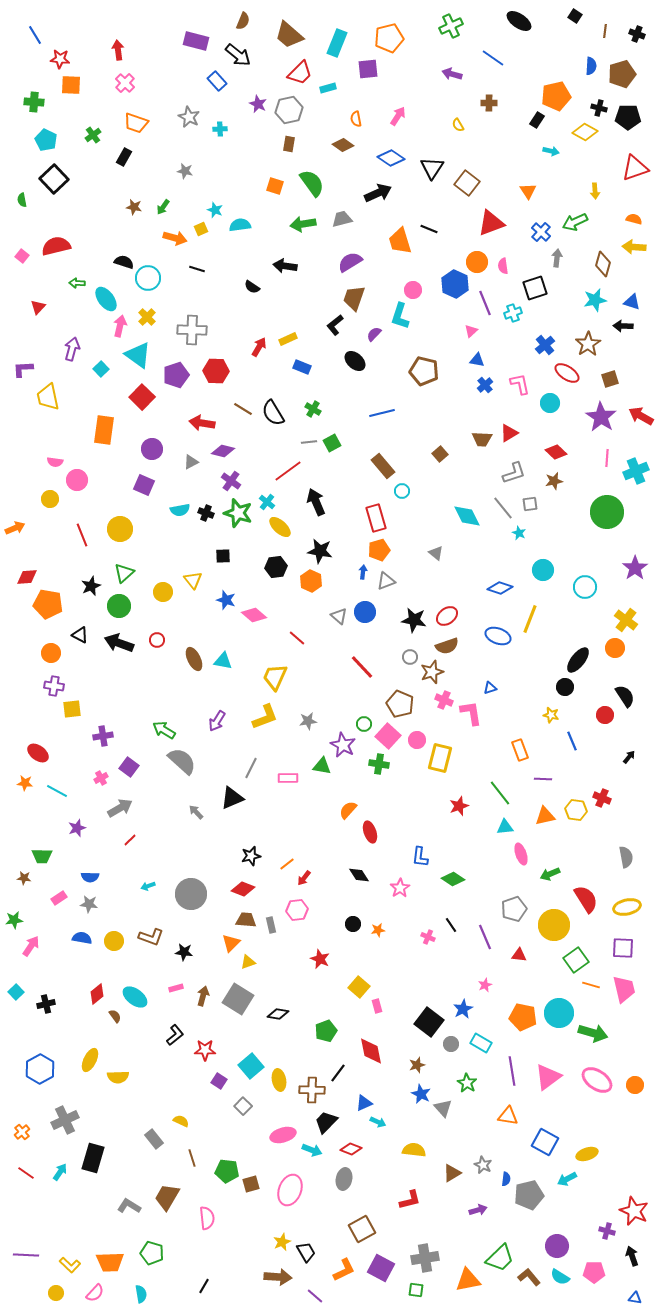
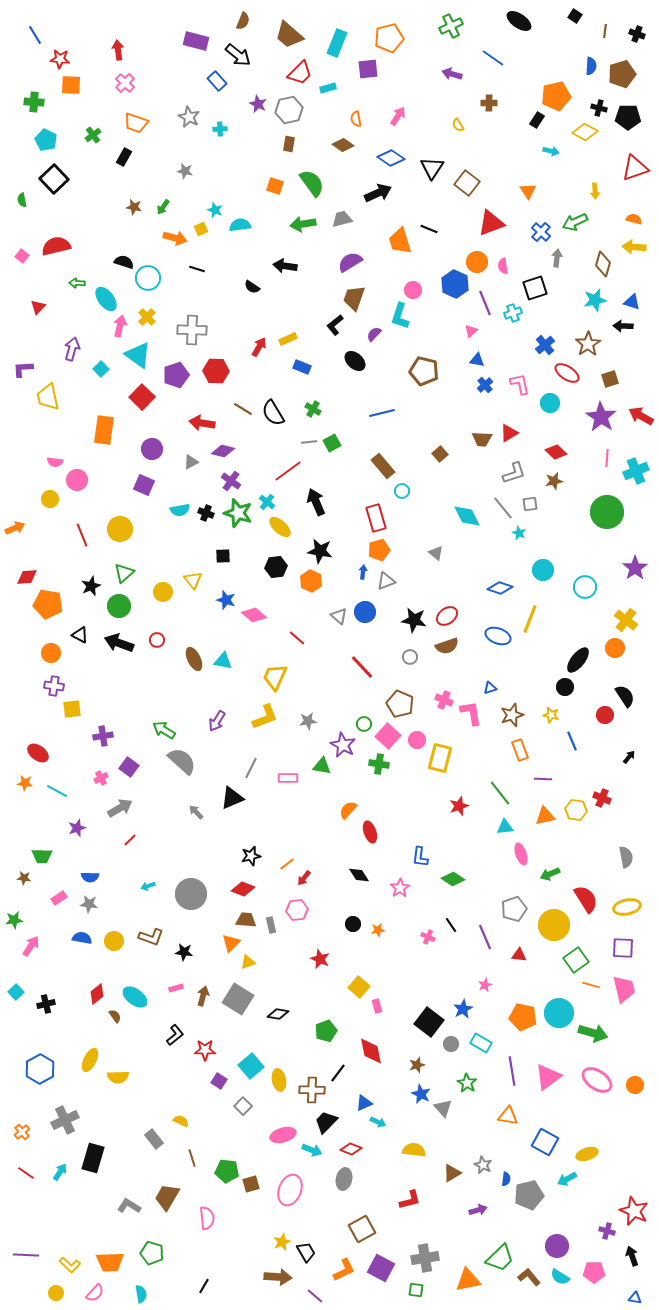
brown star at (432, 672): moved 80 px right, 43 px down
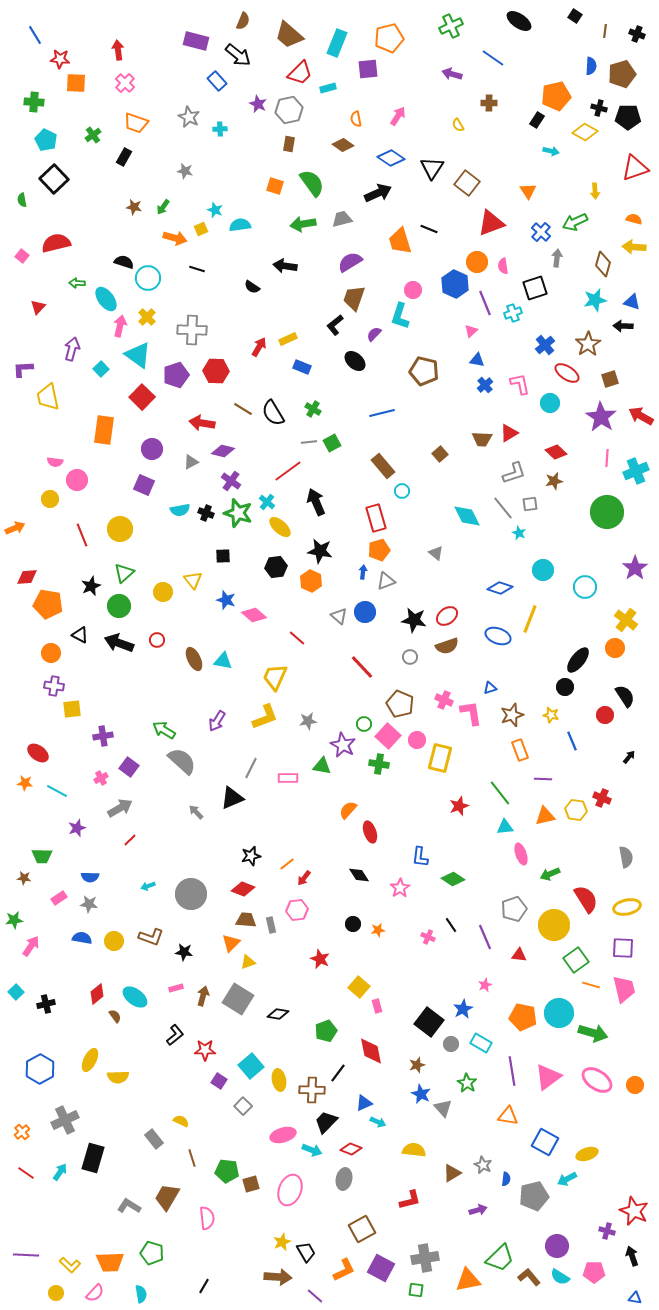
orange square at (71, 85): moved 5 px right, 2 px up
red semicircle at (56, 246): moved 3 px up
gray pentagon at (529, 1195): moved 5 px right, 1 px down
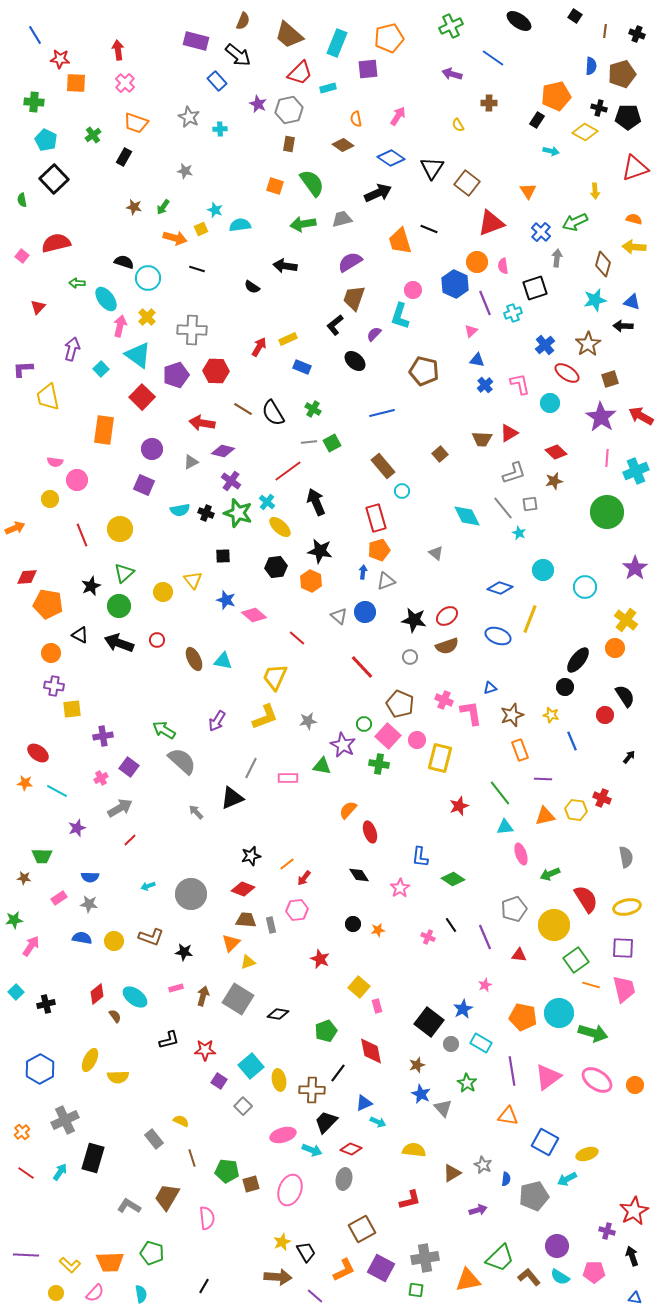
black L-shape at (175, 1035): moved 6 px left, 5 px down; rotated 25 degrees clockwise
red star at (634, 1211): rotated 20 degrees clockwise
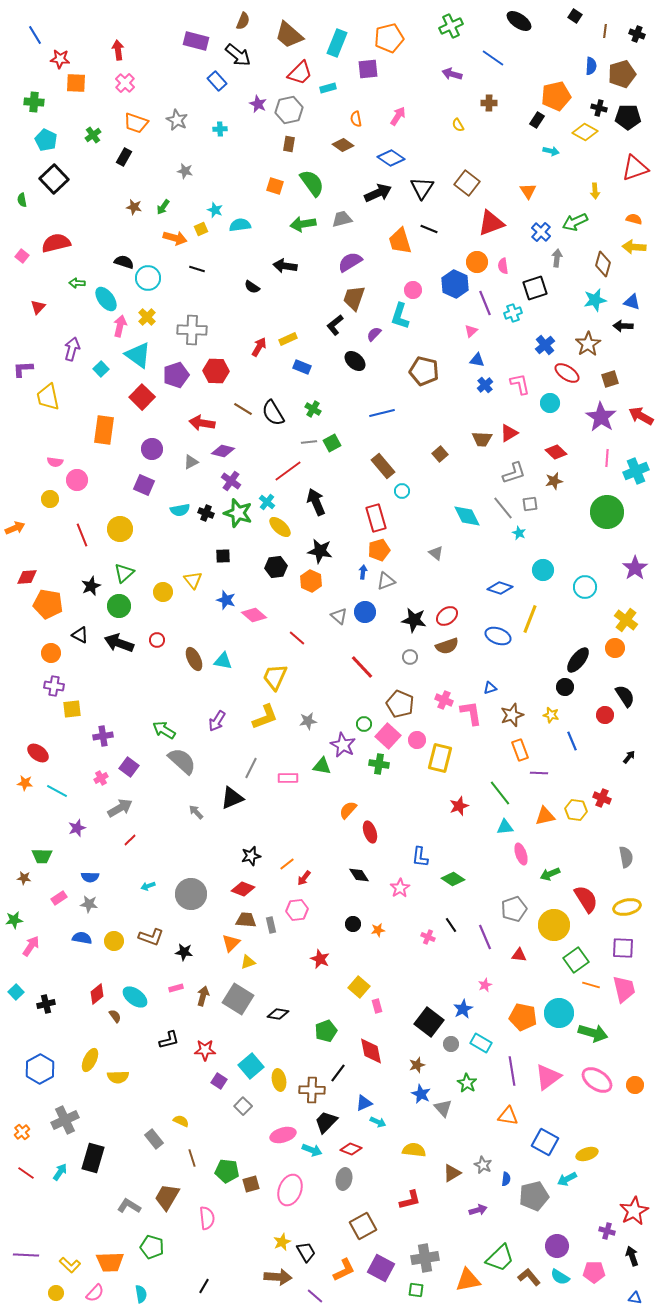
gray star at (189, 117): moved 12 px left, 3 px down
black triangle at (432, 168): moved 10 px left, 20 px down
purple line at (543, 779): moved 4 px left, 6 px up
brown square at (362, 1229): moved 1 px right, 3 px up
green pentagon at (152, 1253): moved 6 px up
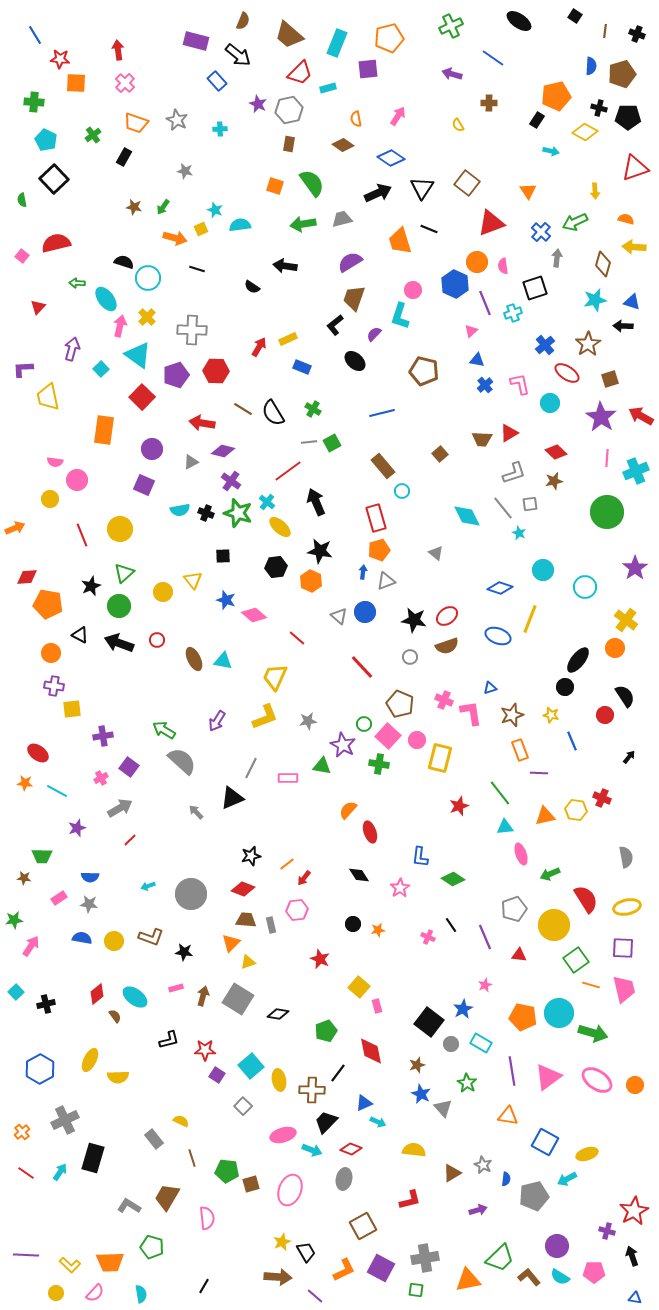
orange semicircle at (634, 219): moved 8 px left
purple square at (219, 1081): moved 2 px left, 6 px up
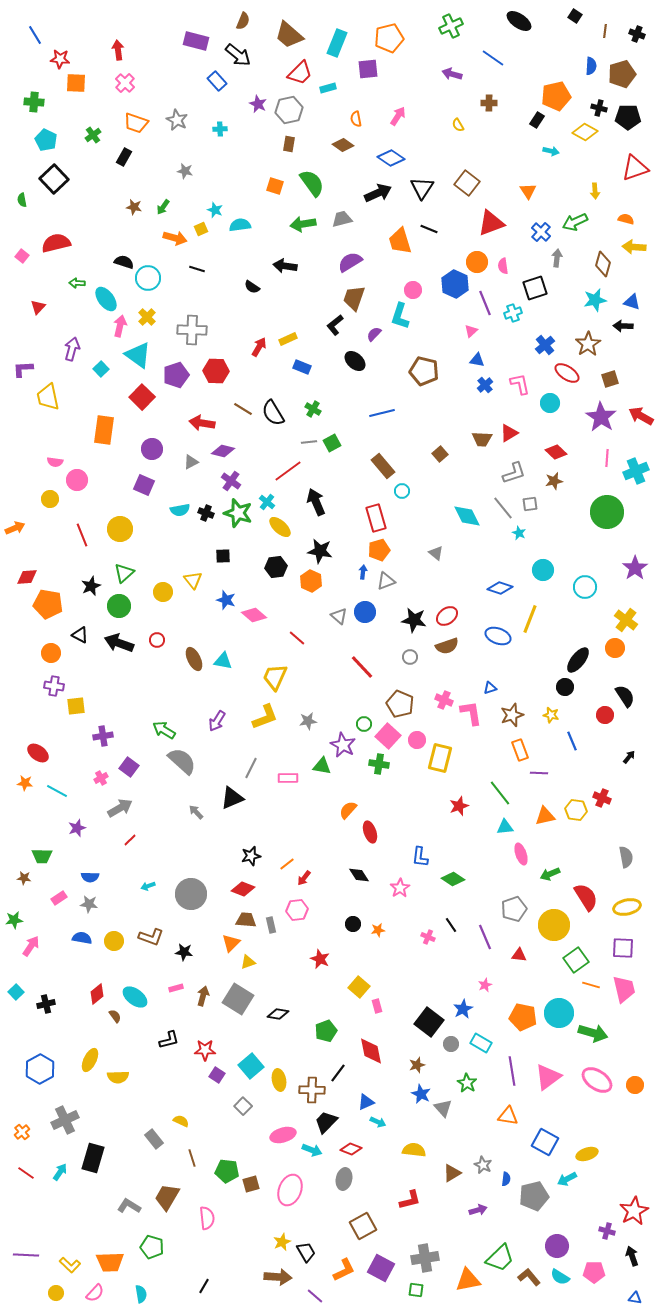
yellow square at (72, 709): moved 4 px right, 3 px up
red semicircle at (586, 899): moved 2 px up
blue triangle at (364, 1103): moved 2 px right, 1 px up
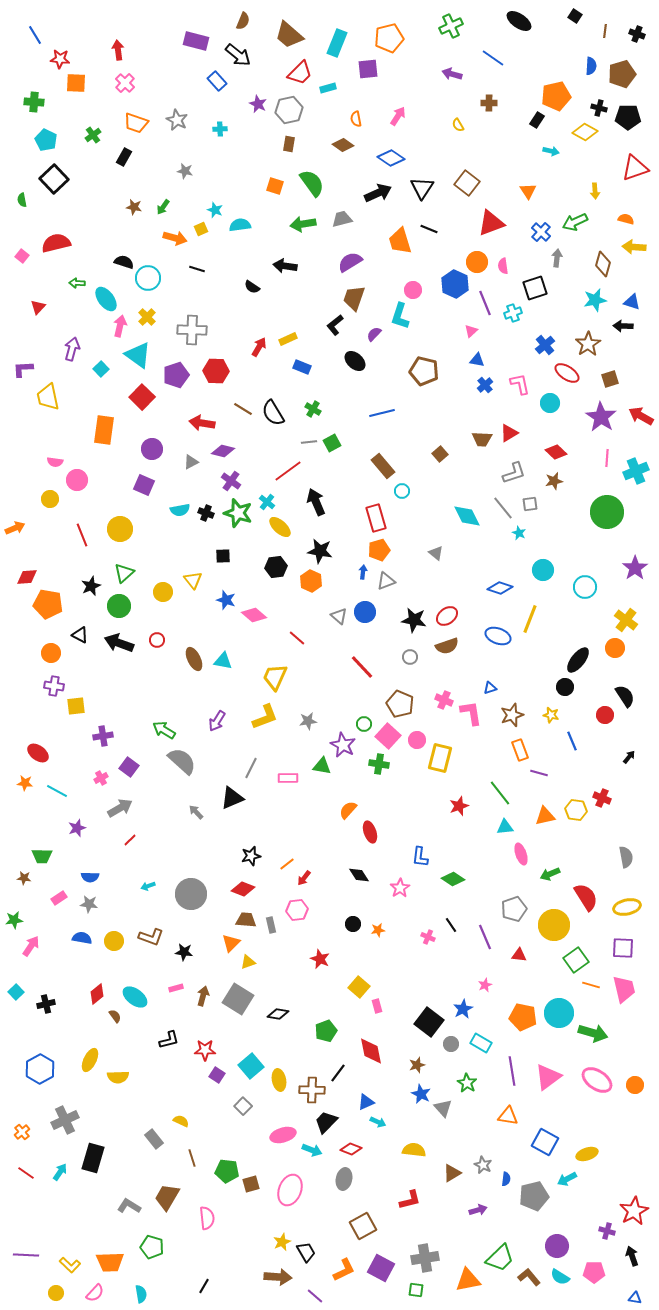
purple line at (539, 773): rotated 12 degrees clockwise
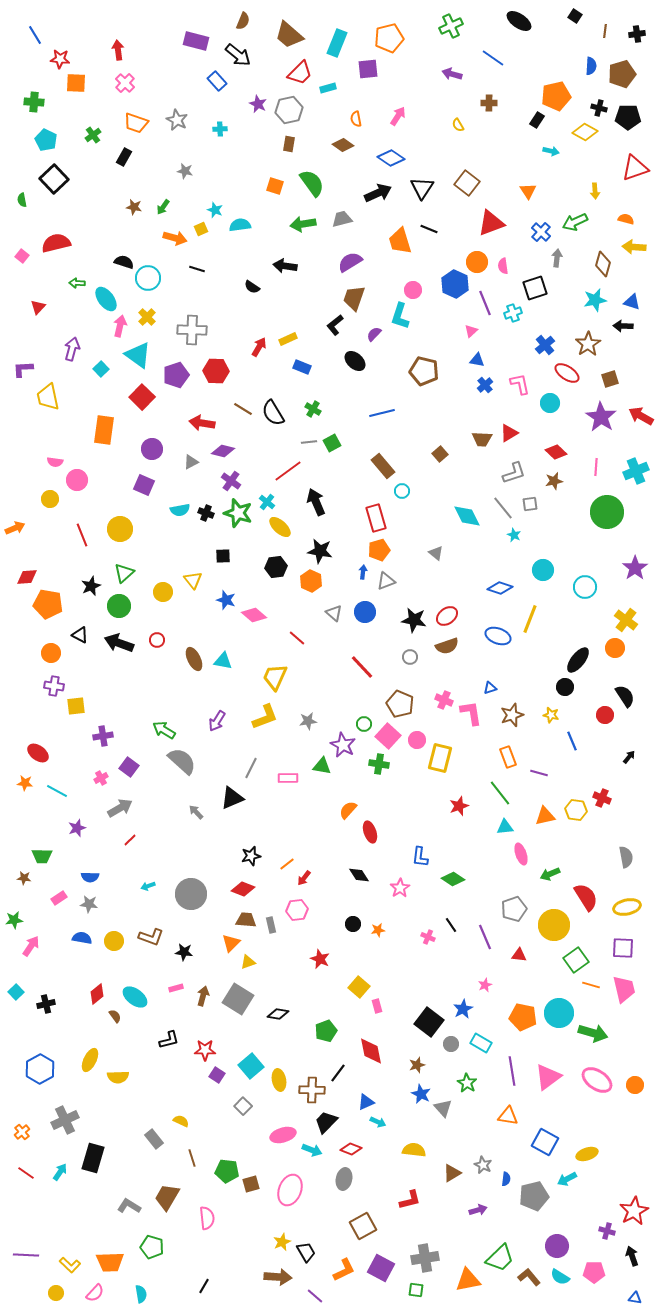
black cross at (637, 34): rotated 28 degrees counterclockwise
pink line at (607, 458): moved 11 px left, 9 px down
cyan star at (519, 533): moved 5 px left, 2 px down
gray triangle at (339, 616): moved 5 px left, 3 px up
orange rectangle at (520, 750): moved 12 px left, 7 px down
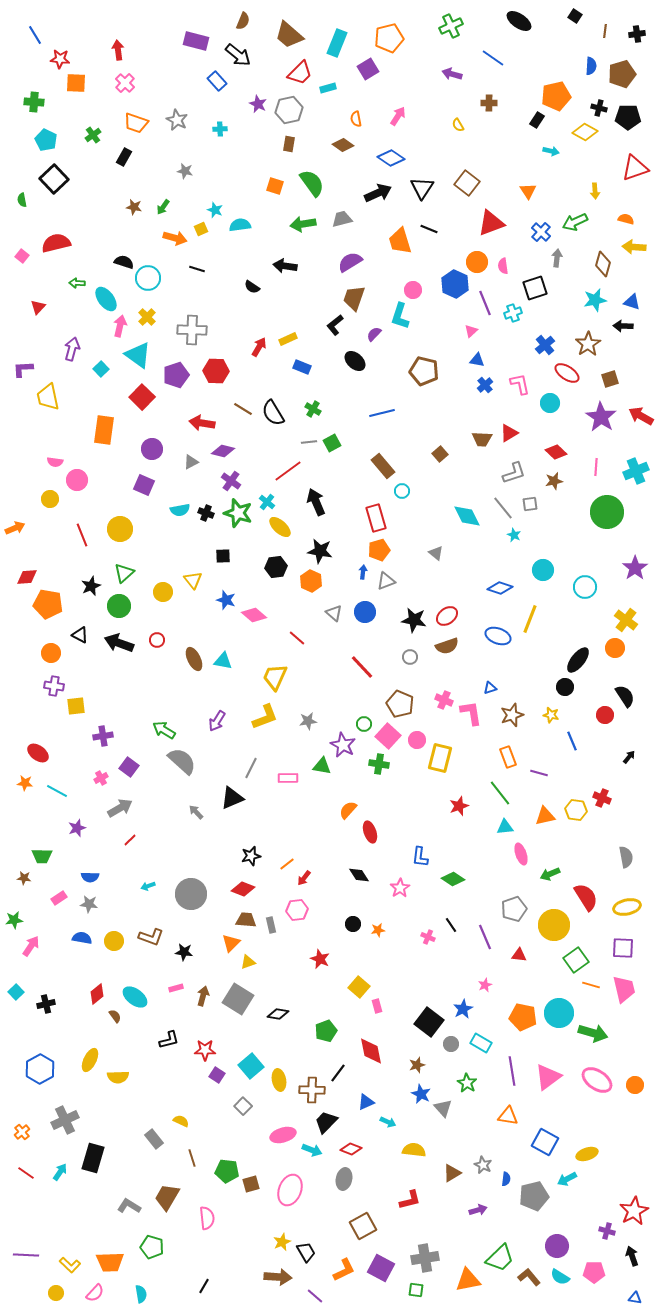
purple square at (368, 69): rotated 25 degrees counterclockwise
cyan arrow at (378, 1122): moved 10 px right
